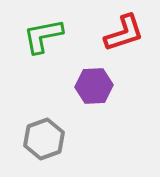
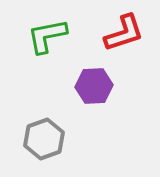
green L-shape: moved 4 px right
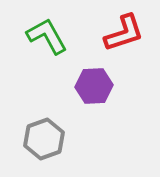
green L-shape: rotated 72 degrees clockwise
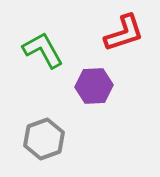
green L-shape: moved 4 px left, 14 px down
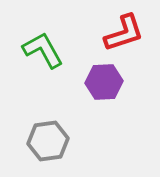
purple hexagon: moved 10 px right, 4 px up
gray hexagon: moved 4 px right, 2 px down; rotated 12 degrees clockwise
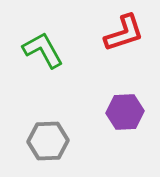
purple hexagon: moved 21 px right, 30 px down
gray hexagon: rotated 6 degrees clockwise
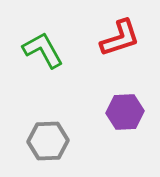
red L-shape: moved 4 px left, 5 px down
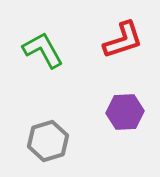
red L-shape: moved 3 px right, 2 px down
gray hexagon: rotated 15 degrees counterclockwise
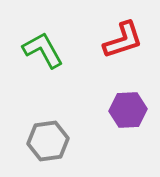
purple hexagon: moved 3 px right, 2 px up
gray hexagon: rotated 9 degrees clockwise
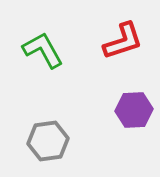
red L-shape: moved 1 px down
purple hexagon: moved 6 px right
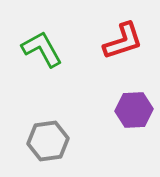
green L-shape: moved 1 px left, 1 px up
